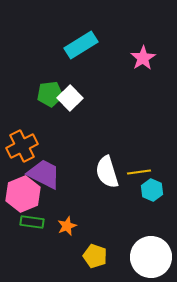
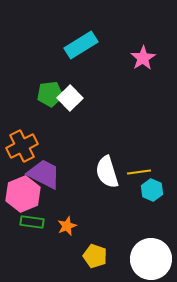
white circle: moved 2 px down
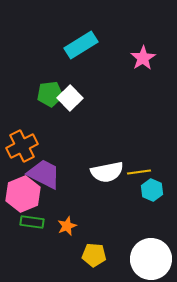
white semicircle: rotated 84 degrees counterclockwise
yellow pentagon: moved 1 px left, 1 px up; rotated 15 degrees counterclockwise
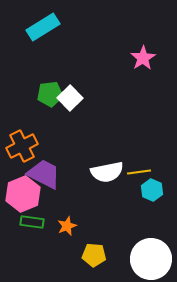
cyan rectangle: moved 38 px left, 18 px up
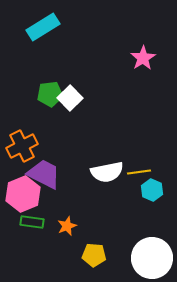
white circle: moved 1 px right, 1 px up
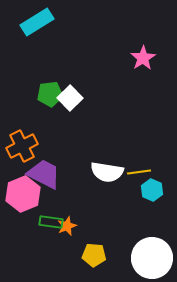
cyan rectangle: moved 6 px left, 5 px up
white semicircle: rotated 20 degrees clockwise
green rectangle: moved 19 px right
